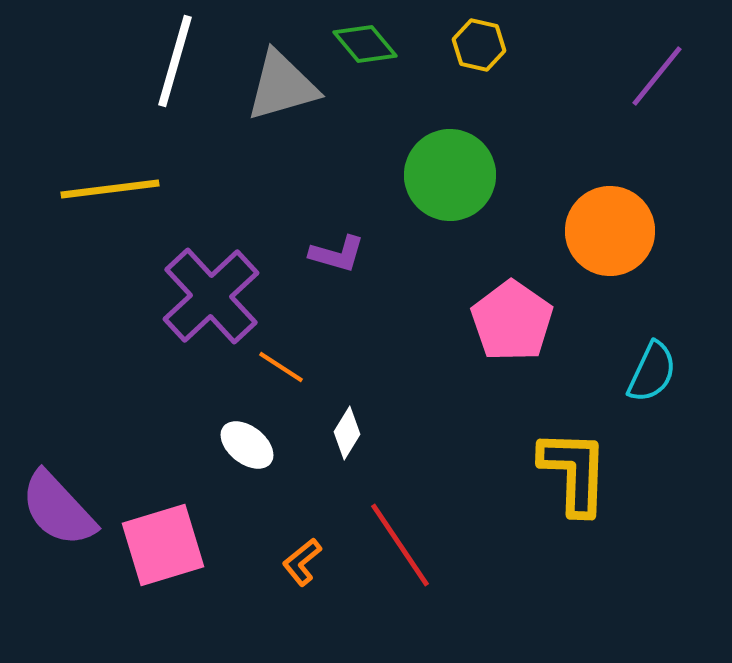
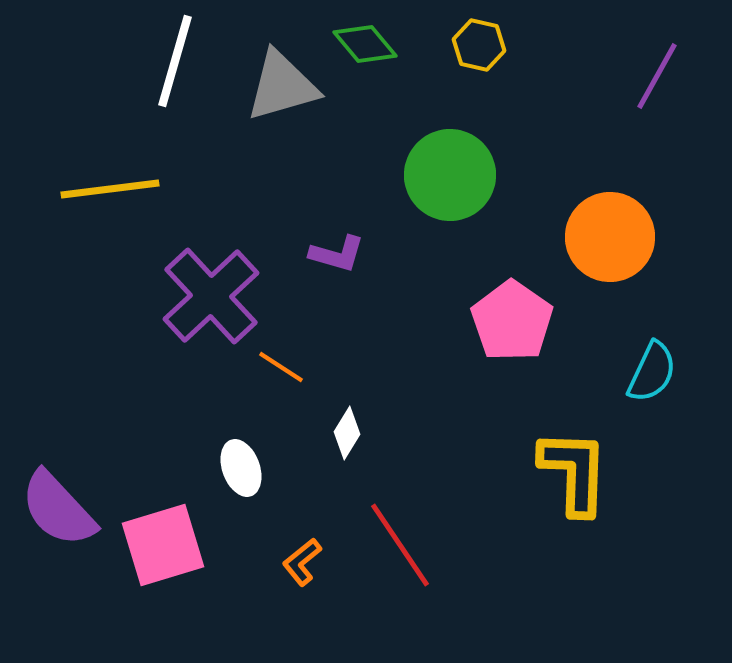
purple line: rotated 10 degrees counterclockwise
orange circle: moved 6 px down
white ellipse: moved 6 px left, 23 px down; rotated 32 degrees clockwise
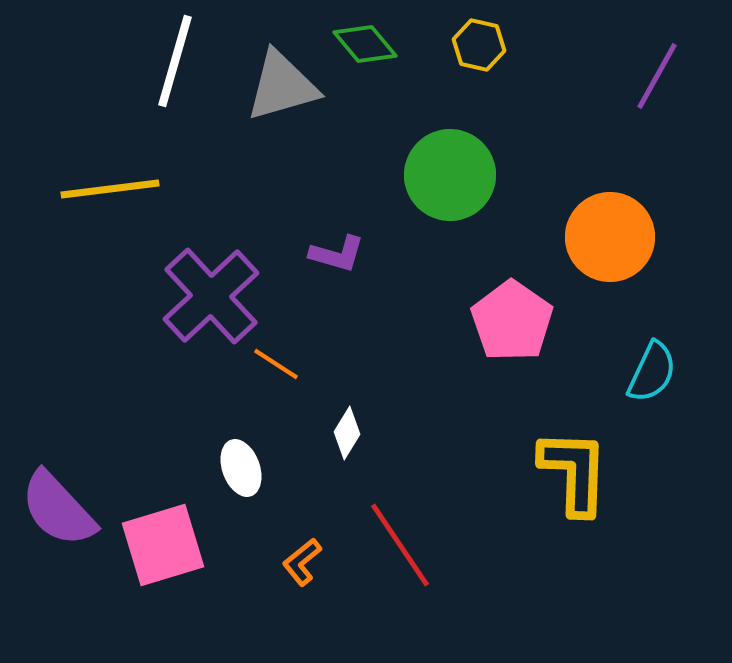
orange line: moved 5 px left, 3 px up
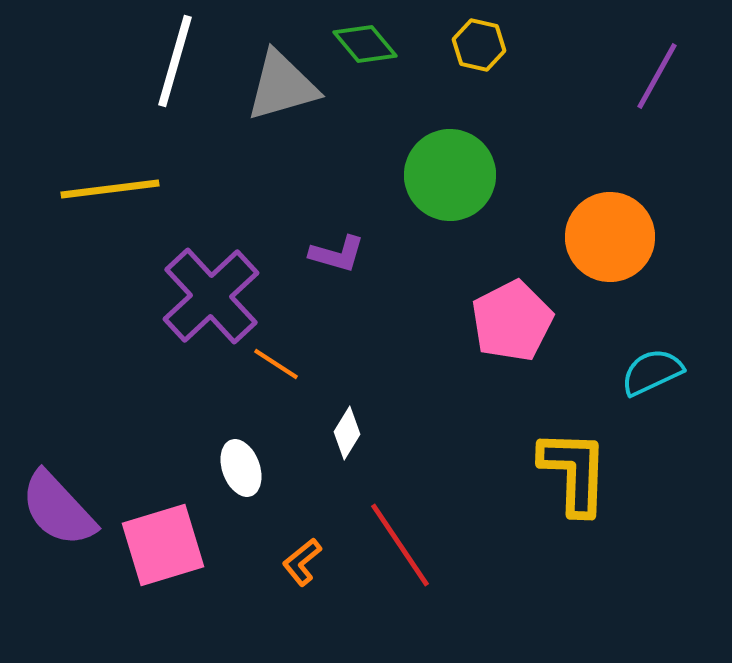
pink pentagon: rotated 10 degrees clockwise
cyan semicircle: rotated 140 degrees counterclockwise
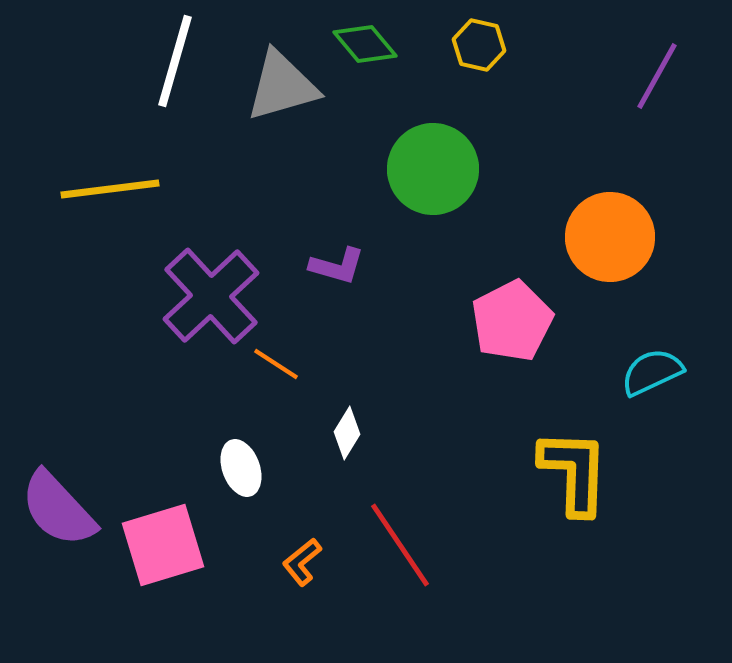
green circle: moved 17 px left, 6 px up
purple L-shape: moved 12 px down
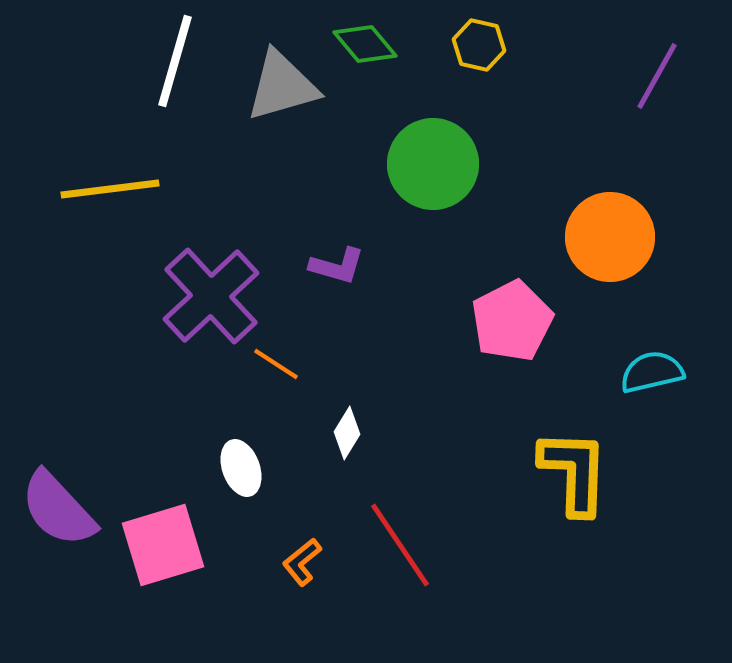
green circle: moved 5 px up
cyan semicircle: rotated 12 degrees clockwise
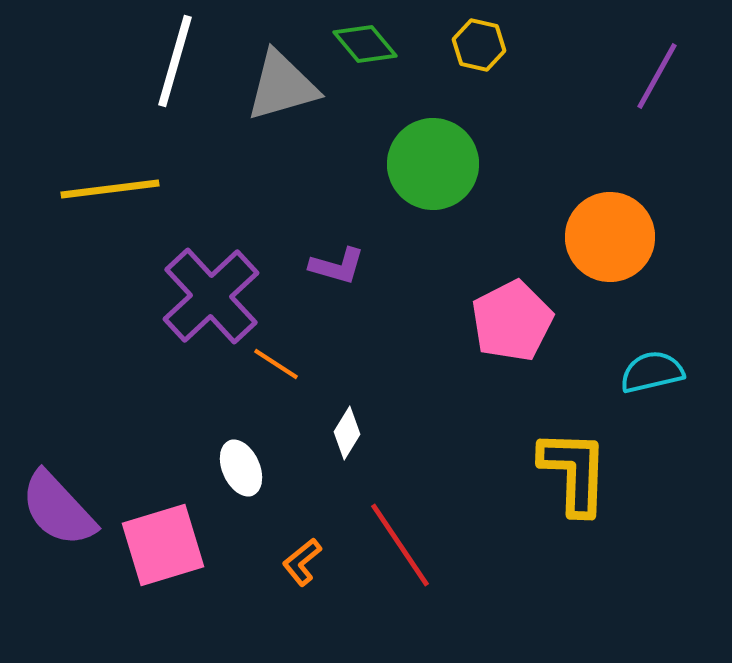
white ellipse: rotated 4 degrees counterclockwise
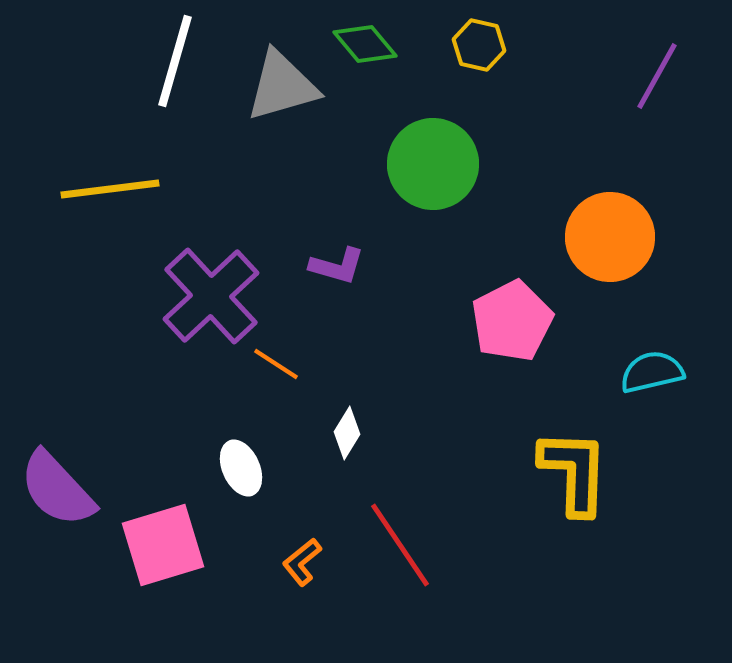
purple semicircle: moved 1 px left, 20 px up
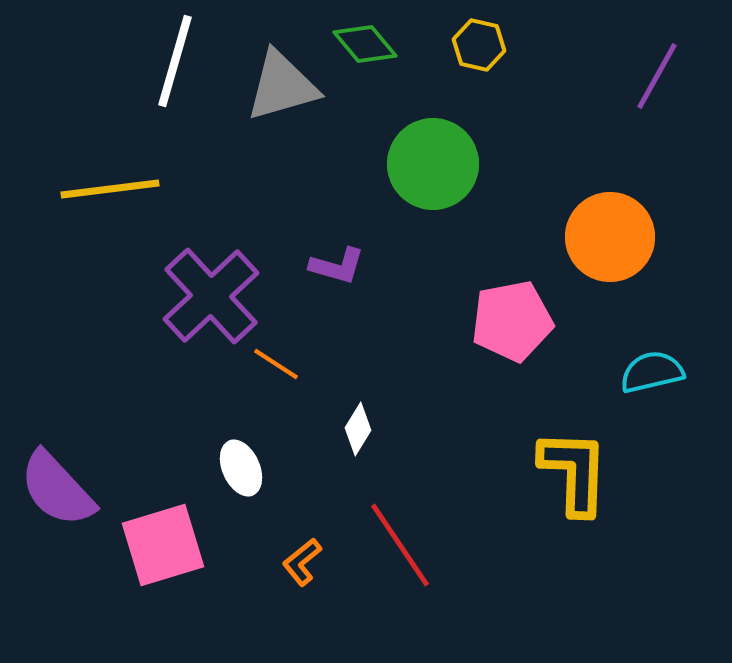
pink pentagon: rotated 16 degrees clockwise
white diamond: moved 11 px right, 4 px up
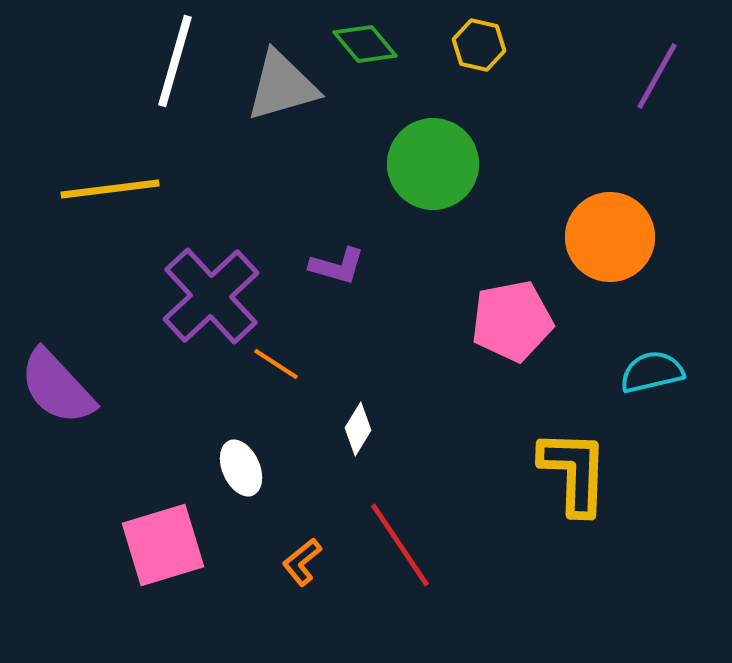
purple semicircle: moved 102 px up
